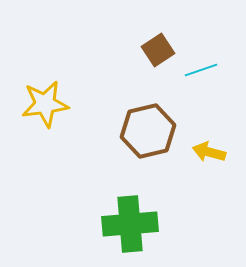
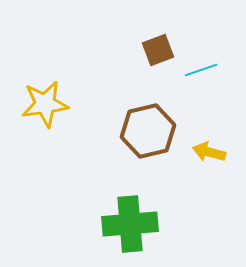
brown square: rotated 12 degrees clockwise
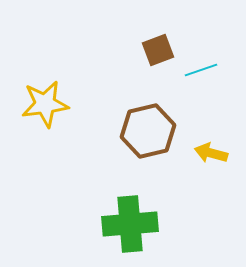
yellow arrow: moved 2 px right, 1 px down
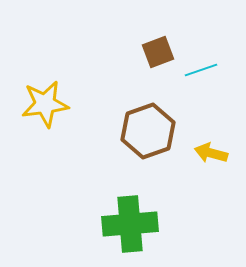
brown square: moved 2 px down
brown hexagon: rotated 6 degrees counterclockwise
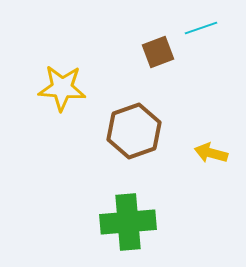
cyan line: moved 42 px up
yellow star: moved 17 px right, 16 px up; rotated 12 degrees clockwise
brown hexagon: moved 14 px left
green cross: moved 2 px left, 2 px up
